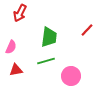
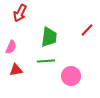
green line: rotated 12 degrees clockwise
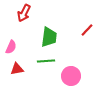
red arrow: moved 4 px right
red triangle: moved 1 px right, 1 px up
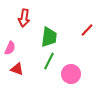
red arrow: moved 5 px down; rotated 18 degrees counterclockwise
pink semicircle: moved 1 px left, 1 px down
green line: moved 3 px right; rotated 60 degrees counterclockwise
red triangle: rotated 32 degrees clockwise
pink circle: moved 2 px up
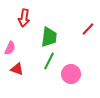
red line: moved 1 px right, 1 px up
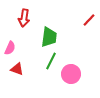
red line: moved 1 px right, 9 px up
green line: moved 2 px right
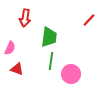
red arrow: moved 1 px right
green line: rotated 18 degrees counterclockwise
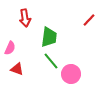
red arrow: rotated 18 degrees counterclockwise
green line: rotated 48 degrees counterclockwise
